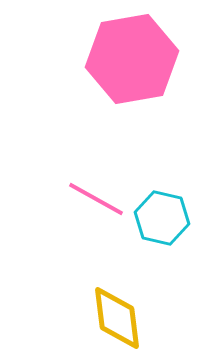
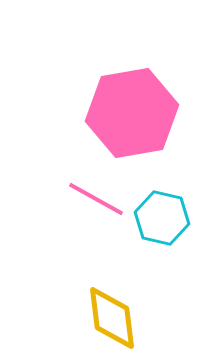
pink hexagon: moved 54 px down
yellow diamond: moved 5 px left
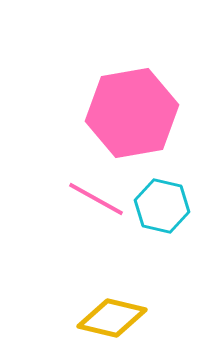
cyan hexagon: moved 12 px up
yellow diamond: rotated 70 degrees counterclockwise
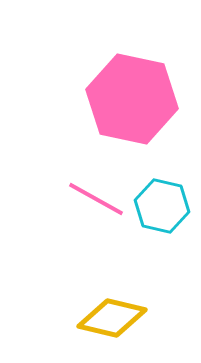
pink hexagon: moved 14 px up; rotated 22 degrees clockwise
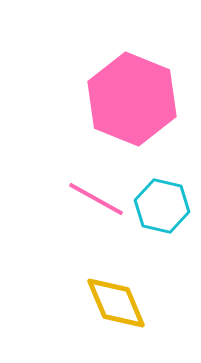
pink hexagon: rotated 10 degrees clockwise
yellow diamond: moved 4 px right, 15 px up; rotated 54 degrees clockwise
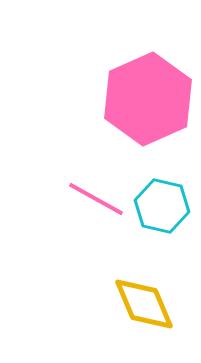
pink hexagon: moved 16 px right; rotated 14 degrees clockwise
yellow diamond: moved 28 px right, 1 px down
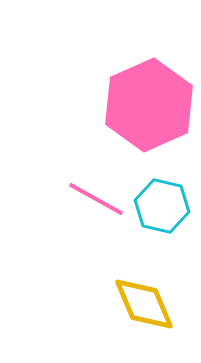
pink hexagon: moved 1 px right, 6 px down
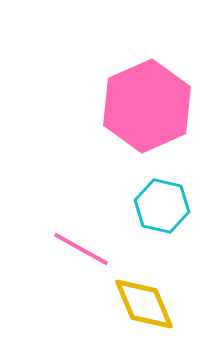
pink hexagon: moved 2 px left, 1 px down
pink line: moved 15 px left, 50 px down
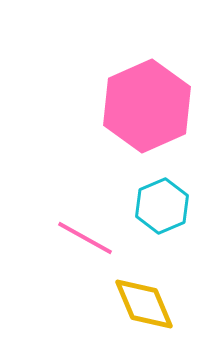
cyan hexagon: rotated 24 degrees clockwise
pink line: moved 4 px right, 11 px up
